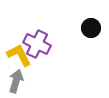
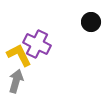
black circle: moved 6 px up
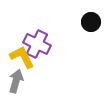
yellow L-shape: moved 3 px right, 2 px down
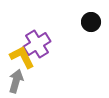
purple cross: rotated 32 degrees clockwise
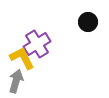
black circle: moved 3 px left
yellow L-shape: moved 1 px down
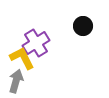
black circle: moved 5 px left, 4 px down
purple cross: moved 1 px left, 1 px up
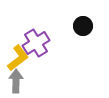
yellow L-shape: moved 4 px left; rotated 80 degrees clockwise
gray arrow: rotated 15 degrees counterclockwise
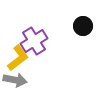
purple cross: moved 2 px left, 2 px up
gray arrow: moved 1 px left, 1 px up; rotated 100 degrees clockwise
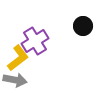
purple cross: moved 1 px right
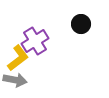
black circle: moved 2 px left, 2 px up
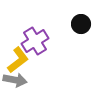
yellow L-shape: moved 2 px down
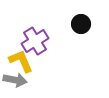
yellow L-shape: moved 3 px right, 1 px down; rotated 76 degrees counterclockwise
